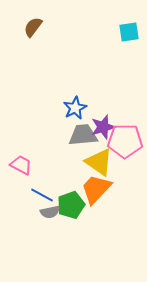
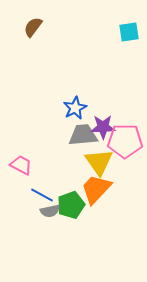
purple star: rotated 15 degrees clockwise
yellow triangle: rotated 20 degrees clockwise
gray semicircle: moved 1 px up
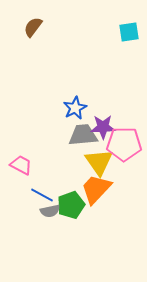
pink pentagon: moved 1 px left, 3 px down
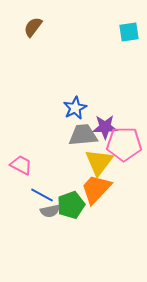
purple star: moved 2 px right
yellow triangle: rotated 12 degrees clockwise
